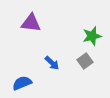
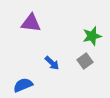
blue semicircle: moved 1 px right, 2 px down
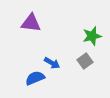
blue arrow: rotated 14 degrees counterclockwise
blue semicircle: moved 12 px right, 7 px up
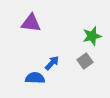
blue arrow: rotated 77 degrees counterclockwise
blue semicircle: rotated 24 degrees clockwise
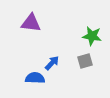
green star: rotated 24 degrees clockwise
gray square: rotated 21 degrees clockwise
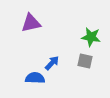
purple triangle: rotated 20 degrees counterclockwise
green star: moved 1 px left, 1 px down
gray square: rotated 28 degrees clockwise
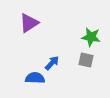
purple triangle: moved 2 px left; rotated 20 degrees counterclockwise
gray square: moved 1 px right, 1 px up
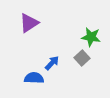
gray square: moved 4 px left, 2 px up; rotated 35 degrees clockwise
blue semicircle: moved 1 px left
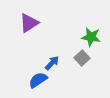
blue semicircle: moved 4 px right, 2 px down; rotated 36 degrees counterclockwise
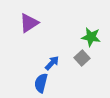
blue semicircle: moved 3 px right, 3 px down; rotated 42 degrees counterclockwise
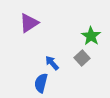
green star: moved 1 px up; rotated 24 degrees clockwise
blue arrow: rotated 84 degrees counterclockwise
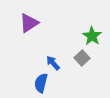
green star: moved 1 px right
blue arrow: moved 1 px right
